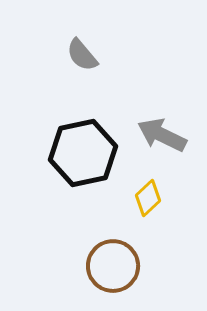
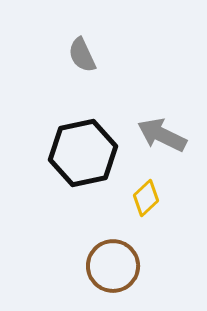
gray semicircle: rotated 15 degrees clockwise
yellow diamond: moved 2 px left
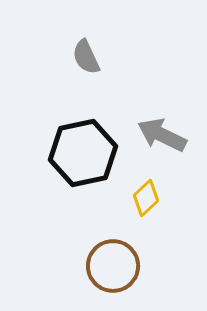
gray semicircle: moved 4 px right, 2 px down
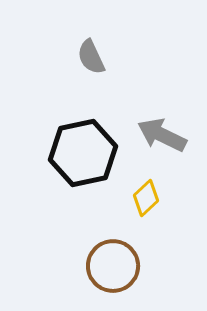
gray semicircle: moved 5 px right
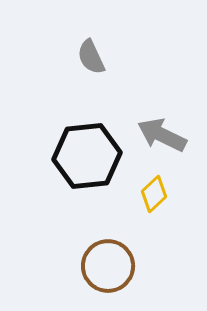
black hexagon: moved 4 px right, 3 px down; rotated 6 degrees clockwise
yellow diamond: moved 8 px right, 4 px up
brown circle: moved 5 px left
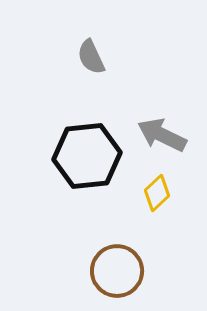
yellow diamond: moved 3 px right, 1 px up
brown circle: moved 9 px right, 5 px down
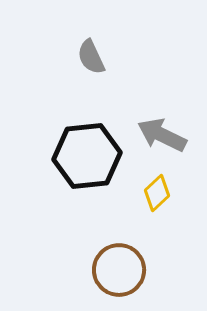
brown circle: moved 2 px right, 1 px up
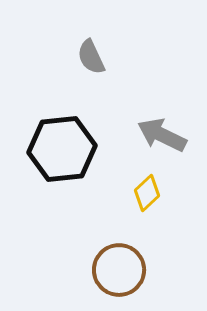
black hexagon: moved 25 px left, 7 px up
yellow diamond: moved 10 px left
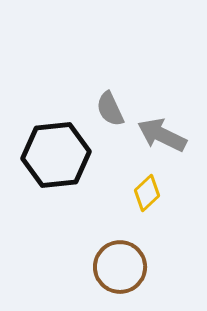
gray semicircle: moved 19 px right, 52 px down
black hexagon: moved 6 px left, 6 px down
brown circle: moved 1 px right, 3 px up
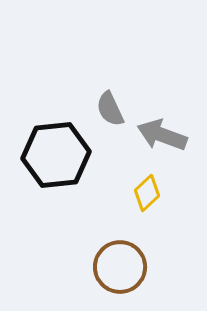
gray arrow: rotated 6 degrees counterclockwise
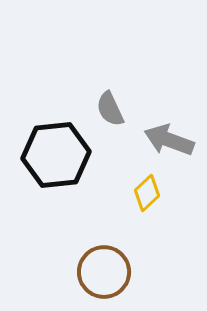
gray arrow: moved 7 px right, 5 px down
brown circle: moved 16 px left, 5 px down
